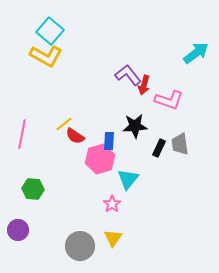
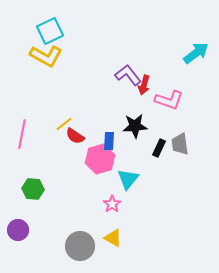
cyan square: rotated 24 degrees clockwise
yellow triangle: rotated 36 degrees counterclockwise
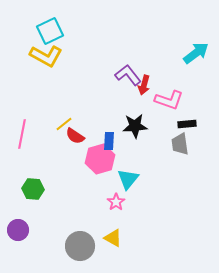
black rectangle: moved 28 px right, 24 px up; rotated 60 degrees clockwise
pink star: moved 4 px right, 2 px up
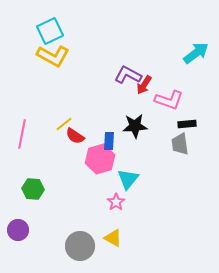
yellow L-shape: moved 7 px right
purple L-shape: rotated 24 degrees counterclockwise
red arrow: rotated 18 degrees clockwise
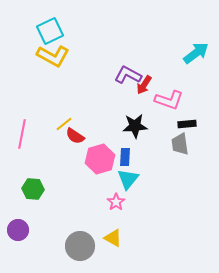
blue rectangle: moved 16 px right, 16 px down
